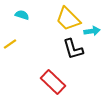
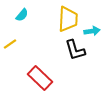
cyan semicircle: rotated 112 degrees clockwise
yellow trapezoid: rotated 132 degrees counterclockwise
black L-shape: moved 2 px right, 1 px down
red rectangle: moved 13 px left, 4 px up
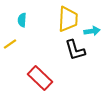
cyan semicircle: moved 5 px down; rotated 144 degrees clockwise
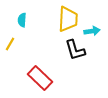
yellow line: rotated 24 degrees counterclockwise
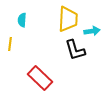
yellow line: rotated 24 degrees counterclockwise
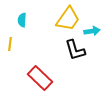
yellow trapezoid: rotated 32 degrees clockwise
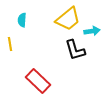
yellow trapezoid: rotated 16 degrees clockwise
yellow line: rotated 16 degrees counterclockwise
red rectangle: moved 2 px left, 3 px down
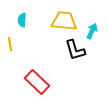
yellow trapezoid: moved 4 px left, 2 px down; rotated 136 degrees counterclockwise
cyan arrow: rotated 56 degrees counterclockwise
red rectangle: moved 1 px left, 1 px down
